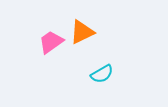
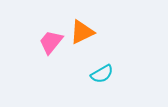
pink trapezoid: rotated 16 degrees counterclockwise
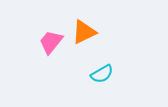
orange triangle: moved 2 px right
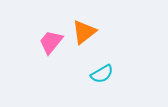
orange triangle: rotated 12 degrees counterclockwise
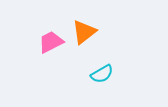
pink trapezoid: rotated 24 degrees clockwise
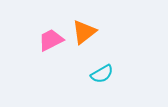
pink trapezoid: moved 2 px up
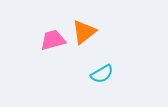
pink trapezoid: moved 2 px right; rotated 12 degrees clockwise
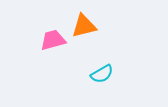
orange triangle: moved 6 px up; rotated 24 degrees clockwise
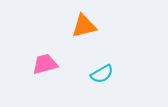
pink trapezoid: moved 8 px left, 24 px down
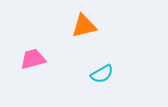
pink trapezoid: moved 12 px left, 5 px up
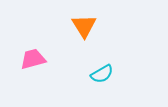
orange triangle: rotated 48 degrees counterclockwise
